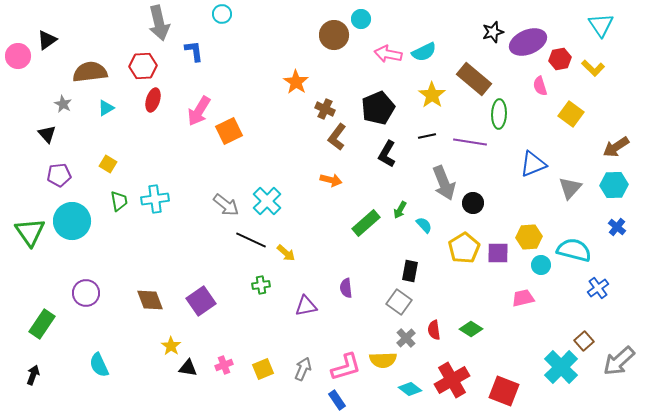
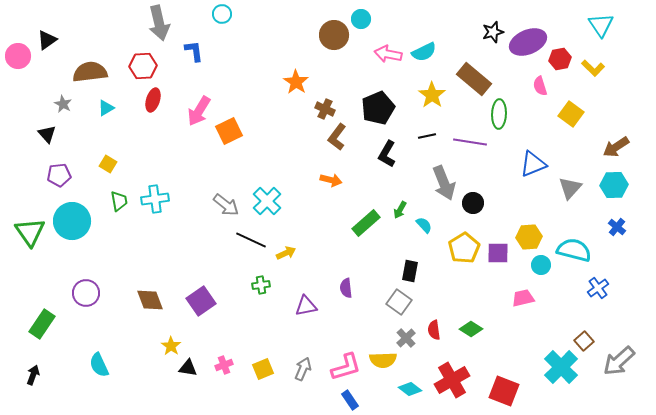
yellow arrow at (286, 253): rotated 66 degrees counterclockwise
blue rectangle at (337, 400): moved 13 px right
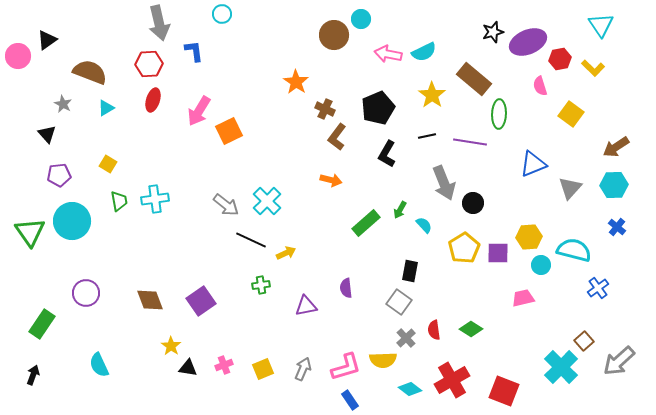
red hexagon at (143, 66): moved 6 px right, 2 px up
brown semicircle at (90, 72): rotated 28 degrees clockwise
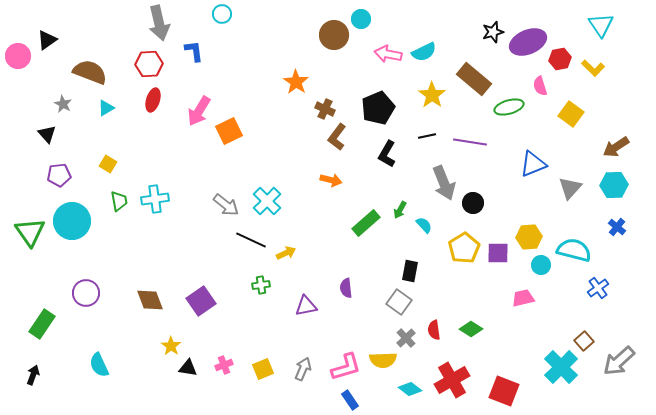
green ellipse at (499, 114): moved 10 px right, 7 px up; rotated 72 degrees clockwise
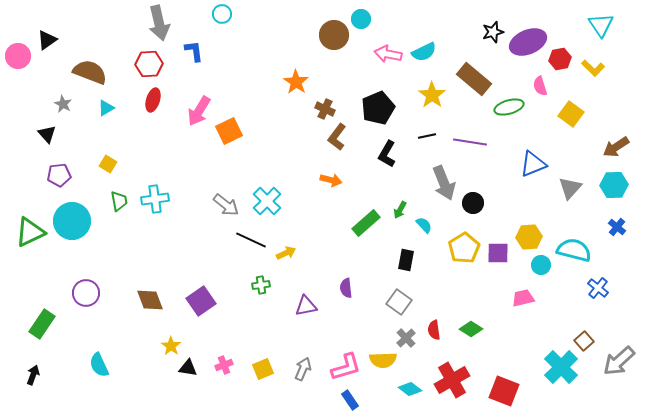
green triangle at (30, 232): rotated 40 degrees clockwise
black rectangle at (410, 271): moved 4 px left, 11 px up
blue cross at (598, 288): rotated 15 degrees counterclockwise
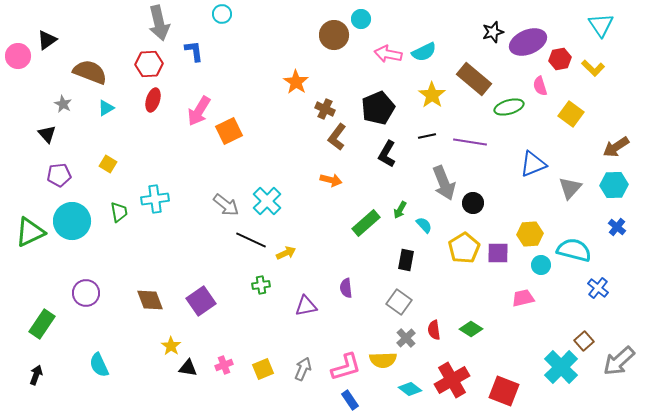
green trapezoid at (119, 201): moved 11 px down
yellow hexagon at (529, 237): moved 1 px right, 3 px up
black arrow at (33, 375): moved 3 px right
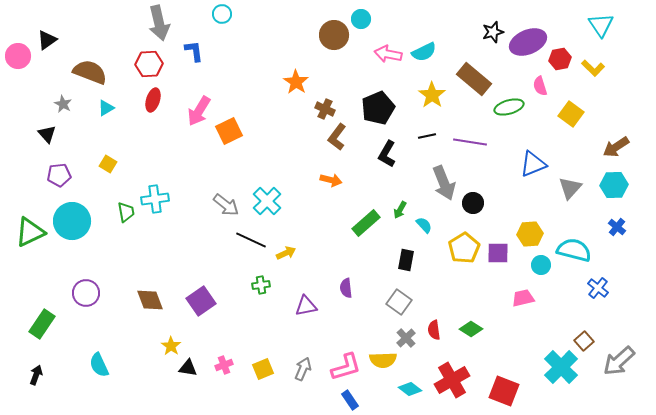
green trapezoid at (119, 212): moved 7 px right
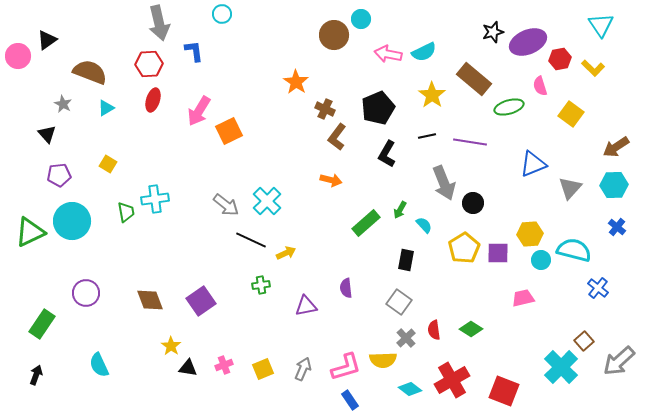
cyan circle at (541, 265): moved 5 px up
